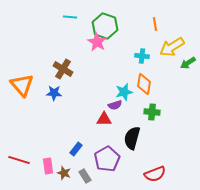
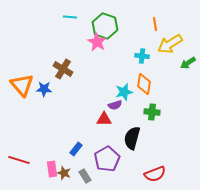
yellow arrow: moved 2 px left, 3 px up
blue star: moved 10 px left, 4 px up
pink rectangle: moved 4 px right, 3 px down
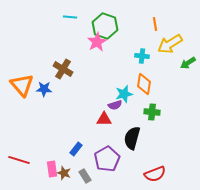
pink star: rotated 12 degrees clockwise
cyan star: moved 2 px down
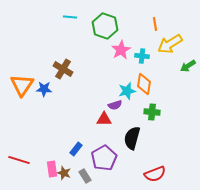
pink star: moved 24 px right, 8 px down
green arrow: moved 3 px down
orange triangle: rotated 15 degrees clockwise
cyan star: moved 3 px right, 3 px up
purple pentagon: moved 3 px left, 1 px up
